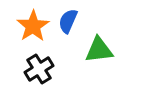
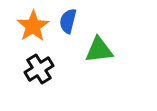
blue semicircle: rotated 10 degrees counterclockwise
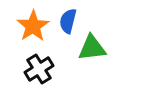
green triangle: moved 7 px left, 2 px up
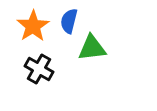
blue semicircle: moved 1 px right
black cross: rotated 28 degrees counterclockwise
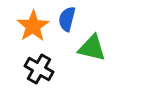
blue semicircle: moved 2 px left, 2 px up
green triangle: rotated 20 degrees clockwise
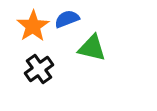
blue semicircle: rotated 55 degrees clockwise
black cross: rotated 24 degrees clockwise
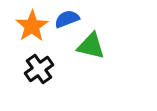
orange star: moved 1 px left
green triangle: moved 1 px left, 2 px up
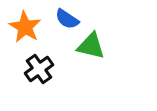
blue semicircle: rotated 125 degrees counterclockwise
orange star: moved 7 px left, 1 px down; rotated 8 degrees counterclockwise
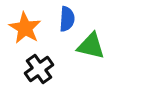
blue semicircle: rotated 120 degrees counterclockwise
orange star: moved 1 px down
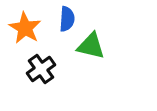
black cross: moved 2 px right
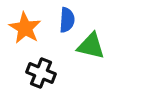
blue semicircle: moved 1 px down
black cross: moved 4 px down; rotated 32 degrees counterclockwise
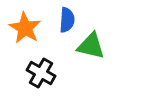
black cross: rotated 8 degrees clockwise
